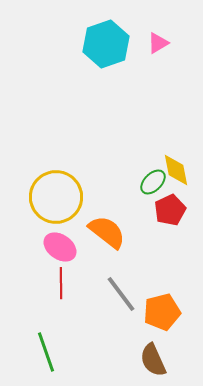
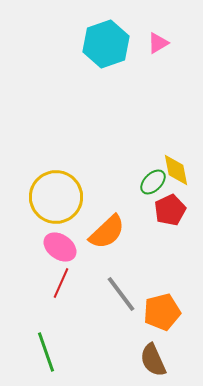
orange semicircle: rotated 99 degrees clockwise
red line: rotated 24 degrees clockwise
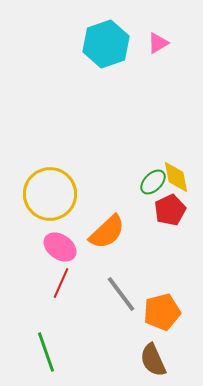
yellow diamond: moved 7 px down
yellow circle: moved 6 px left, 3 px up
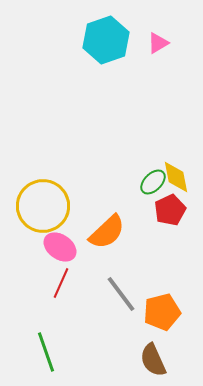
cyan hexagon: moved 4 px up
yellow circle: moved 7 px left, 12 px down
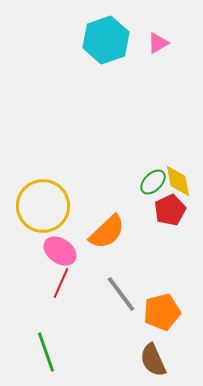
yellow diamond: moved 2 px right, 4 px down
pink ellipse: moved 4 px down
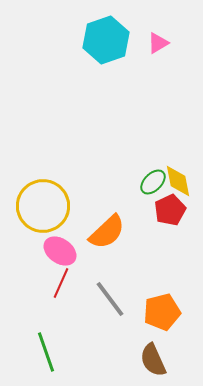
gray line: moved 11 px left, 5 px down
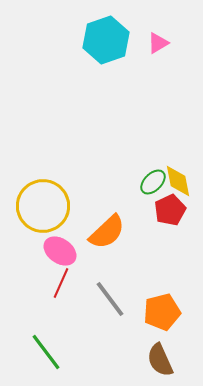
green line: rotated 18 degrees counterclockwise
brown semicircle: moved 7 px right
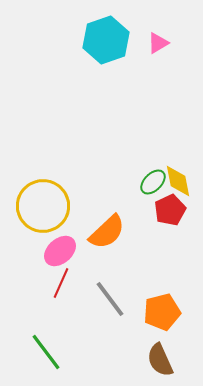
pink ellipse: rotated 76 degrees counterclockwise
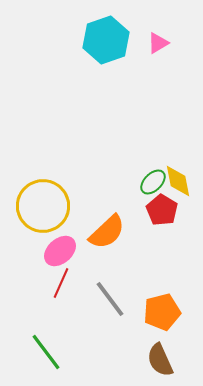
red pentagon: moved 8 px left; rotated 16 degrees counterclockwise
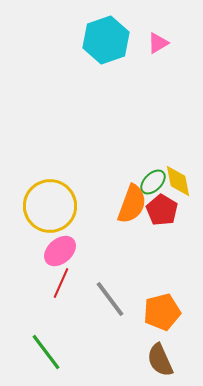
yellow circle: moved 7 px right
orange semicircle: moved 25 px right, 28 px up; rotated 27 degrees counterclockwise
